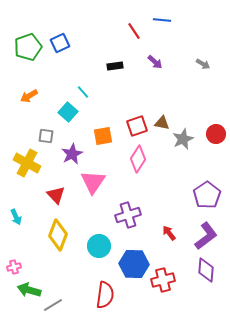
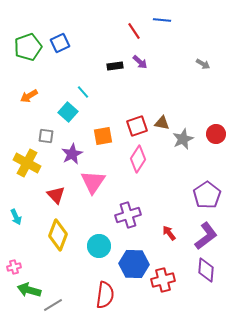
purple arrow: moved 15 px left
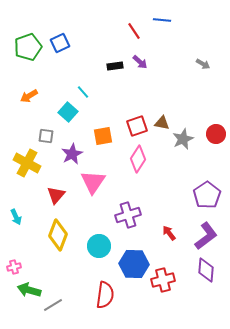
red triangle: rotated 24 degrees clockwise
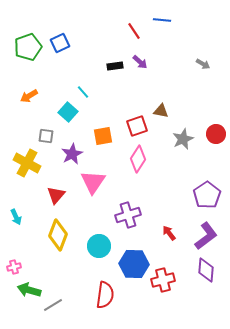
brown triangle: moved 1 px left, 12 px up
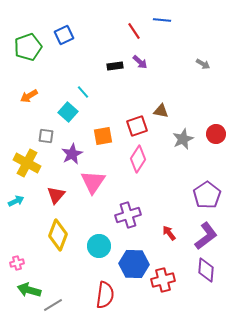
blue square: moved 4 px right, 8 px up
cyan arrow: moved 16 px up; rotated 91 degrees counterclockwise
pink cross: moved 3 px right, 4 px up
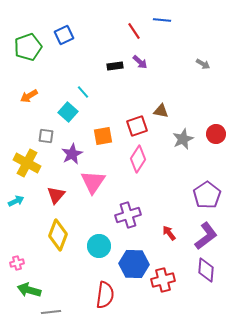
gray line: moved 2 px left, 7 px down; rotated 24 degrees clockwise
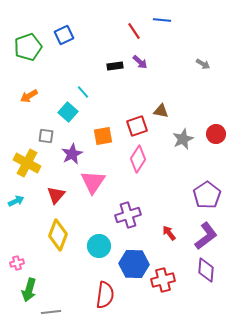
green arrow: rotated 90 degrees counterclockwise
